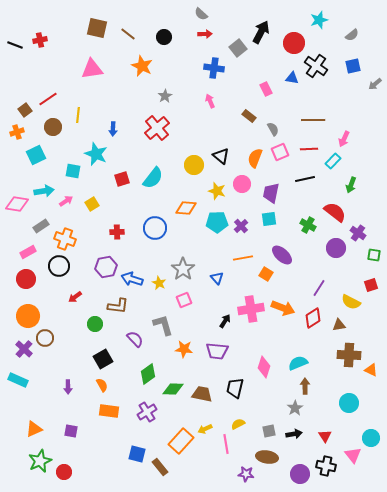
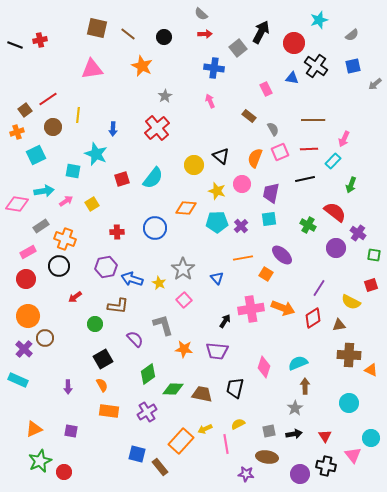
pink square at (184, 300): rotated 21 degrees counterclockwise
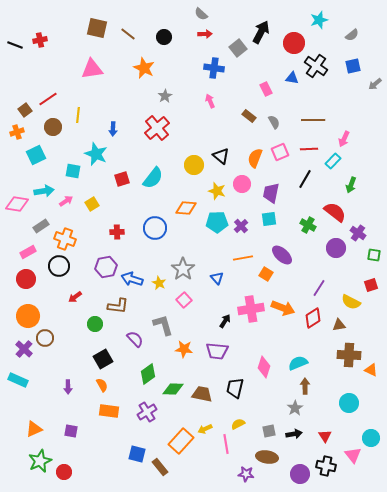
orange star at (142, 66): moved 2 px right, 2 px down
gray semicircle at (273, 129): moved 1 px right, 7 px up
black line at (305, 179): rotated 48 degrees counterclockwise
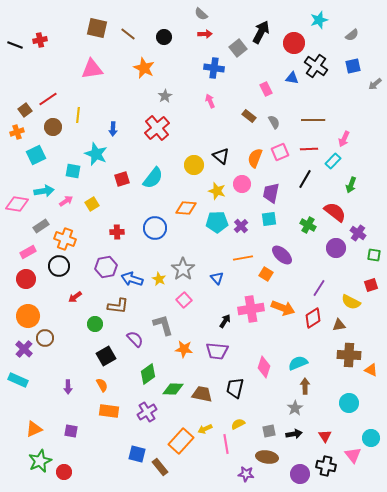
yellow star at (159, 283): moved 4 px up
black square at (103, 359): moved 3 px right, 3 px up
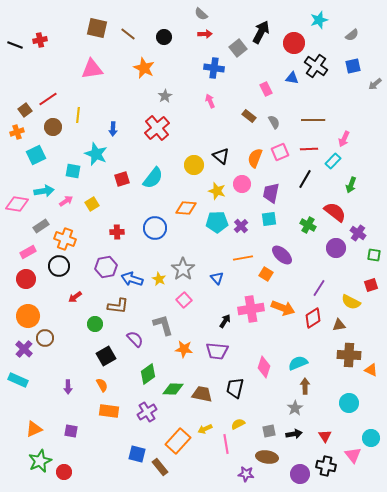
orange rectangle at (181, 441): moved 3 px left
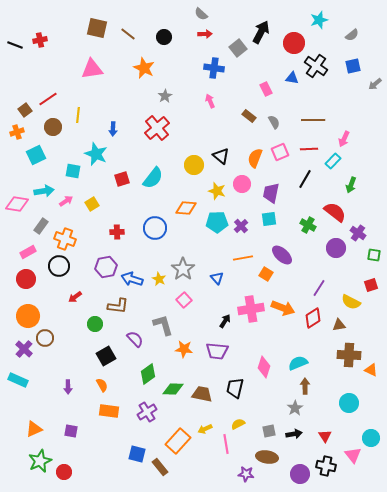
gray rectangle at (41, 226): rotated 21 degrees counterclockwise
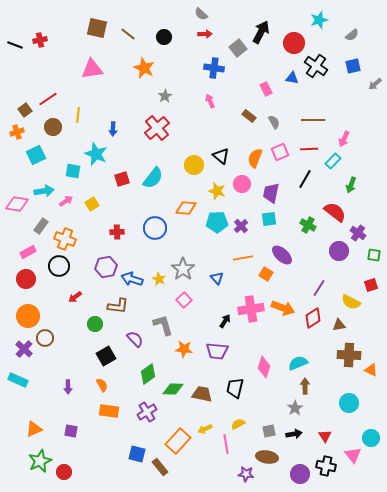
purple circle at (336, 248): moved 3 px right, 3 px down
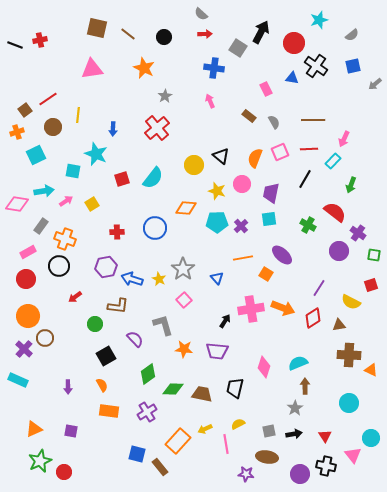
gray square at (238, 48): rotated 18 degrees counterclockwise
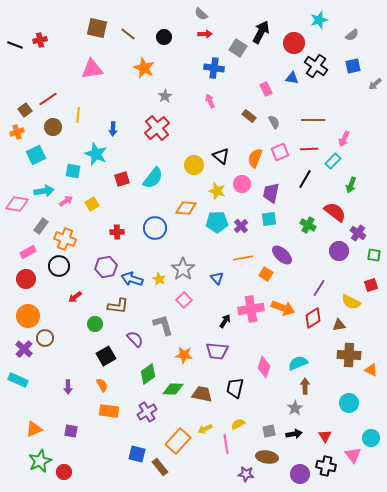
orange star at (184, 349): moved 6 px down
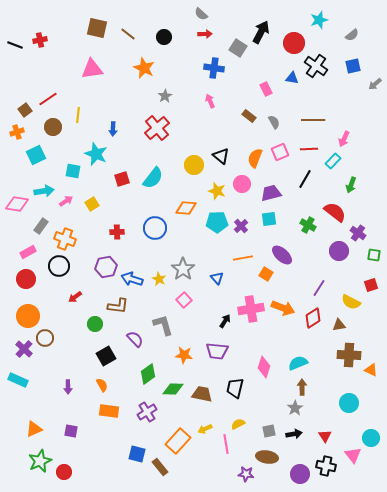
purple trapezoid at (271, 193): rotated 65 degrees clockwise
brown arrow at (305, 386): moved 3 px left, 1 px down
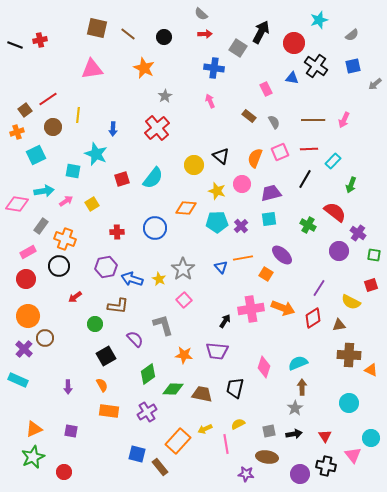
pink arrow at (344, 139): moved 19 px up
blue triangle at (217, 278): moved 4 px right, 11 px up
green star at (40, 461): moved 7 px left, 4 px up
